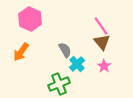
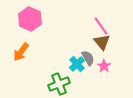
gray semicircle: moved 23 px right, 8 px down
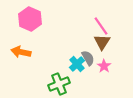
brown triangle: rotated 12 degrees clockwise
orange arrow: rotated 66 degrees clockwise
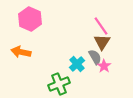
gray semicircle: moved 7 px right, 1 px up
